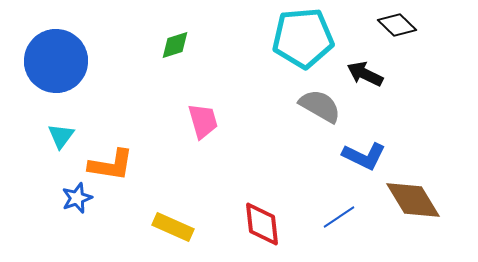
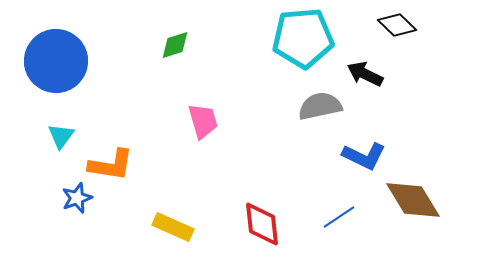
gray semicircle: rotated 42 degrees counterclockwise
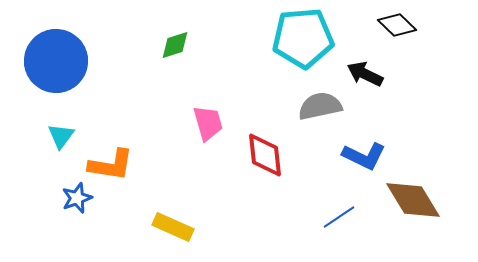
pink trapezoid: moved 5 px right, 2 px down
red diamond: moved 3 px right, 69 px up
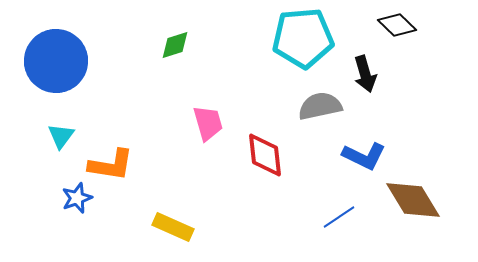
black arrow: rotated 132 degrees counterclockwise
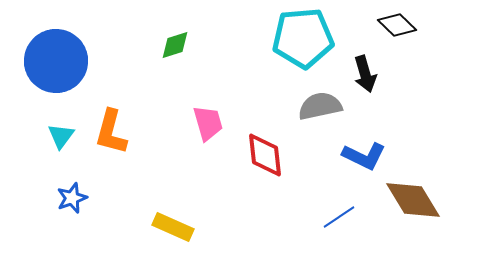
orange L-shape: moved 33 px up; rotated 96 degrees clockwise
blue star: moved 5 px left
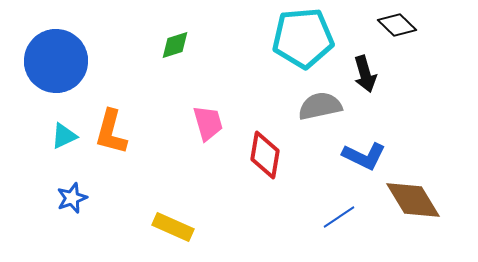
cyan triangle: moved 3 px right; rotated 28 degrees clockwise
red diamond: rotated 15 degrees clockwise
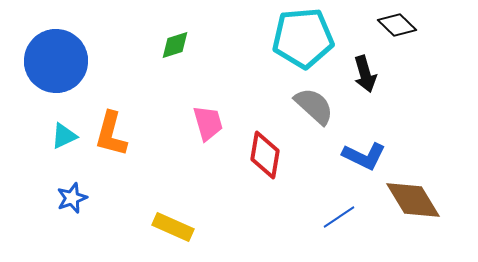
gray semicircle: moved 6 px left; rotated 54 degrees clockwise
orange L-shape: moved 2 px down
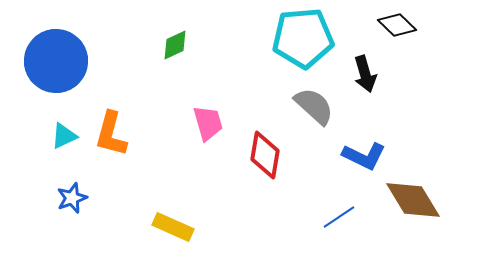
green diamond: rotated 8 degrees counterclockwise
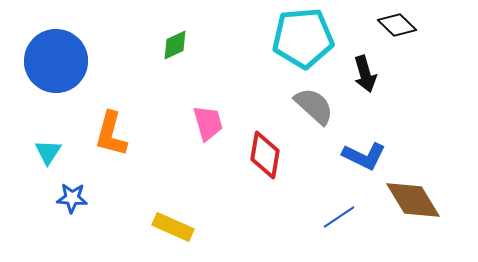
cyan triangle: moved 16 px left, 16 px down; rotated 32 degrees counterclockwise
blue star: rotated 24 degrees clockwise
